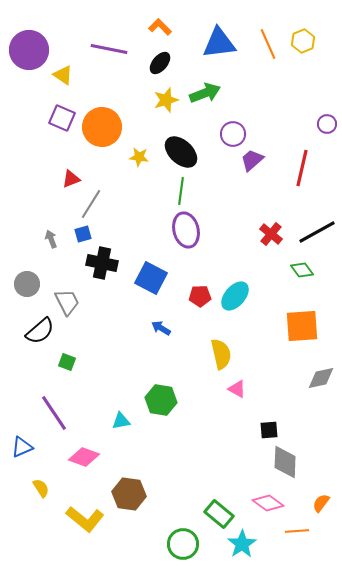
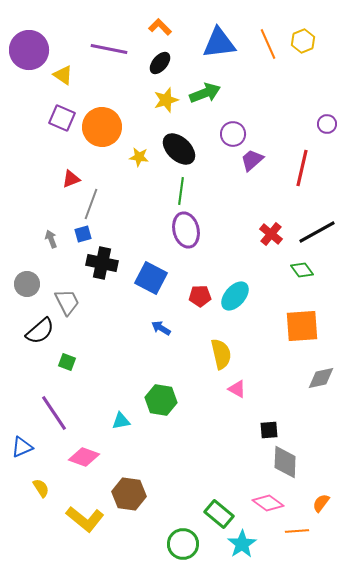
black ellipse at (181, 152): moved 2 px left, 3 px up
gray line at (91, 204): rotated 12 degrees counterclockwise
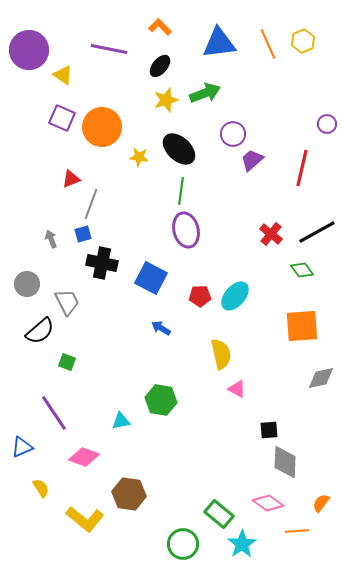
black ellipse at (160, 63): moved 3 px down
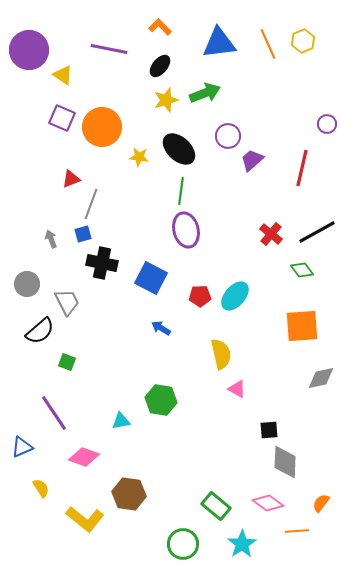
purple circle at (233, 134): moved 5 px left, 2 px down
green rectangle at (219, 514): moved 3 px left, 8 px up
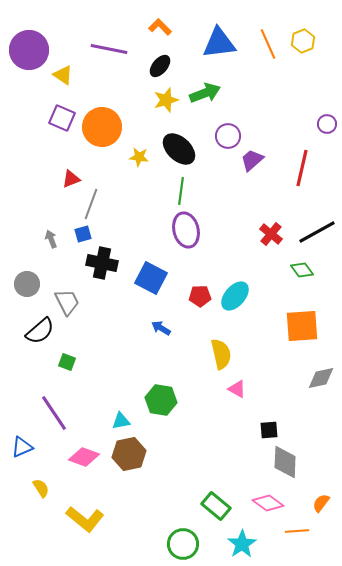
brown hexagon at (129, 494): moved 40 px up; rotated 20 degrees counterclockwise
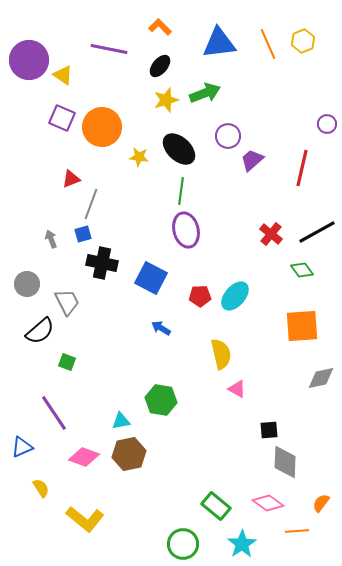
purple circle at (29, 50): moved 10 px down
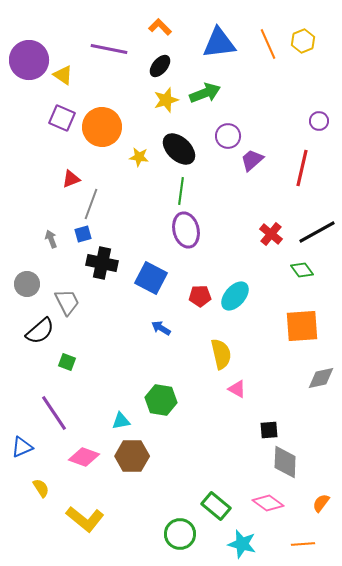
purple circle at (327, 124): moved 8 px left, 3 px up
brown hexagon at (129, 454): moved 3 px right, 2 px down; rotated 12 degrees clockwise
orange line at (297, 531): moved 6 px right, 13 px down
green circle at (183, 544): moved 3 px left, 10 px up
cyan star at (242, 544): rotated 24 degrees counterclockwise
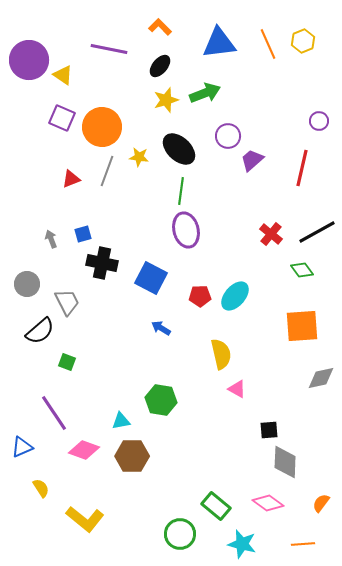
gray line at (91, 204): moved 16 px right, 33 px up
pink diamond at (84, 457): moved 7 px up
